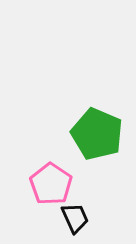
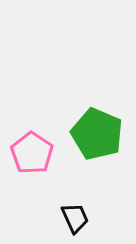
pink pentagon: moved 19 px left, 31 px up
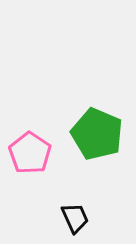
pink pentagon: moved 2 px left
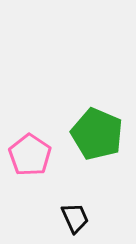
pink pentagon: moved 2 px down
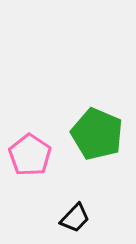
black trapezoid: rotated 68 degrees clockwise
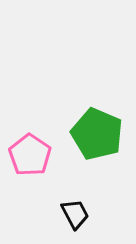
black trapezoid: moved 4 px up; rotated 72 degrees counterclockwise
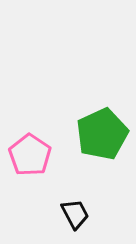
green pentagon: moved 5 px right; rotated 24 degrees clockwise
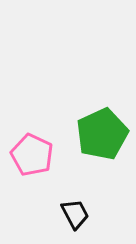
pink pentagon: moved 2 px right; rotated 9 degrees counterclockwise
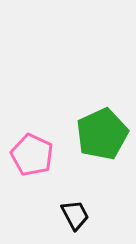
black trapezoid: moved 1 px down
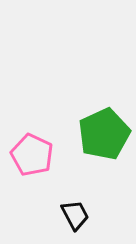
green pentagon: moved 2 px right
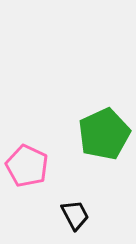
pink pentagon: moved 5 px left, 11 px down
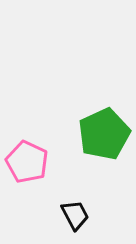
pink pentagon: moved 4 px up
